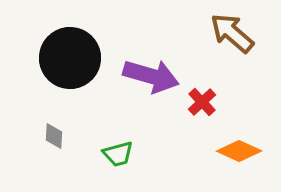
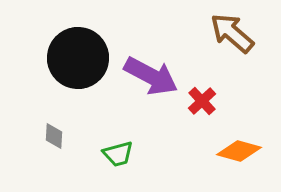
black circle: moved 8 px right
purple arrow: rotated 12 degrees clockwise
red cross: moved 1 px up
orange diamond: rotated 9 degrees counterclockwise
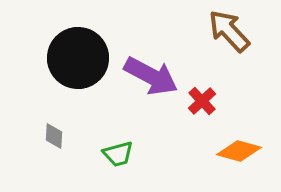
brown arrow: moved 3 px left, 2 px up; rotated 6 degrees clockwise
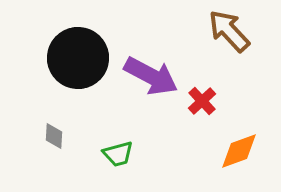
orange diamond: rotated 36 degrees counterclockwise
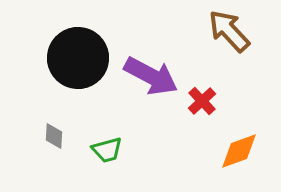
green trapezoid: moved 11 px left, 4 px up
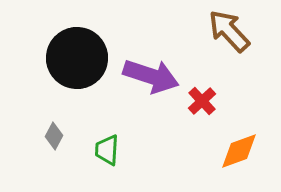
black circle: moved 1 px left
purple arrow: rotated 10 degrees counterclockwise
gray diamond: rotated 24 degrees clockwise
green trapezoid: rotated 108 degrees clockwise
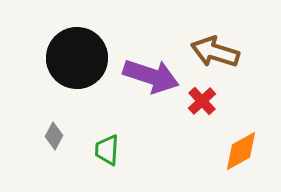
brown arrow: moved 14 px left, 21 px down; rotated 30 degrees counterclockwise
orange diamond: moved 2 px right; rotated 9 degrees counterclockwise
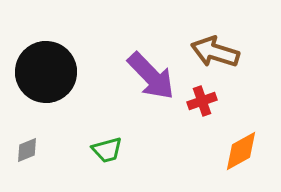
black circle: moved 31 px left, 14 px down
purple arrow: rotated 28 degrees clockwise
red cross: rotated 24 degrees clockwise
gray diamond: moved 27 px left, 14 px down; rotated 40 degrees clockwise
green trapezoid: rotated 108 degrees counterclockwise
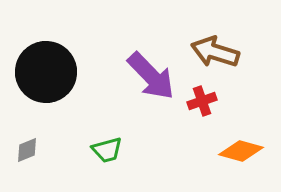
orange diamond: rotated 45 degrees clockwise
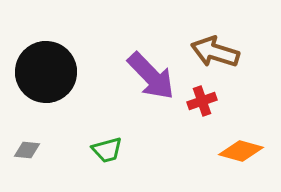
gray diamond: rotated 28 degrees clockwise
